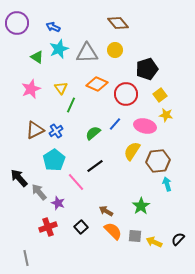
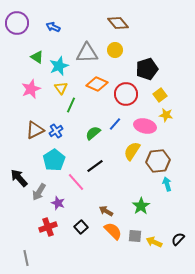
cyan star: moved 17 px down
gray arrow: rotated 108 degrees counterclockwise
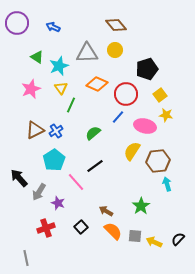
brown diamond: moved 2 px left, 2 px down
blue line: moved 3 px right, 7 px up
red cross: moved 2 px left, 1 px down
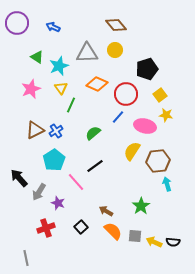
black semicircle: moved 5 px left, 3 px down; rotated 128 degrees counterclockwise
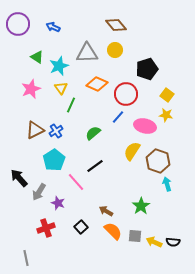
purple circle: moved 1 px right, 1 px down
yellow square: moved 7 px right; rotated 16 degrees counterclockwise
brown hexagon: rotated 25 degrees clockwise
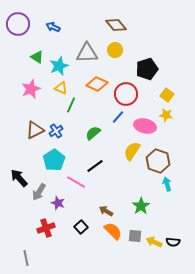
yellow triangle: rotated 32 degrees counterclockwise
pink line: rotated 18 degrees counterclockwise
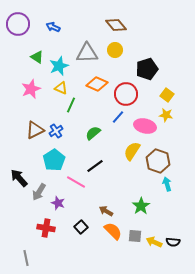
red cross: rotated 30 degrees clockwise
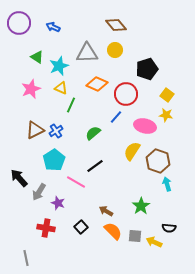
purple circle: moved 1 px right, 1 px up
blue line: moved 2 px left
black semicircle: moved 4 px left, 14 px up
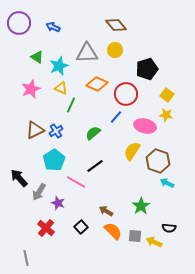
cyan arrow: moved 1 px up; rotated 48 degrees counterclockwise
red cross: rotated 30 degrees clockwise
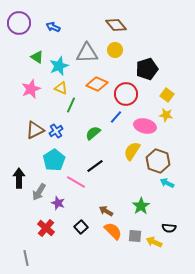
black arrow: rotated 42 degrees clockwise
